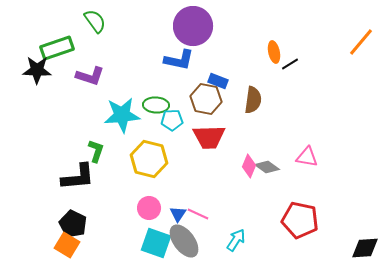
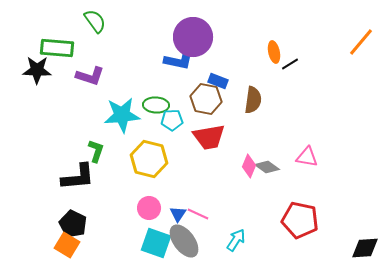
purple circle: moved 11 px down
green rectangle: rotated 24 degrees clockwise
red trapezoid: rotated 8 degrees counterclockwise
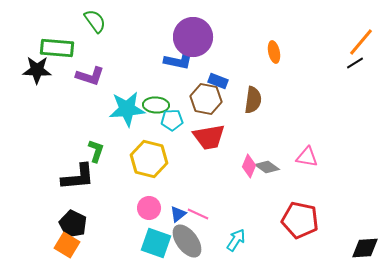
black line: moved 65 px right, 1 px up
cyan star: moved 5 px right, 6 px up
blue triangle: rotated 18 degrees clockwise
gray ellipse: moved 3 px right
